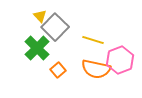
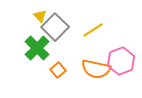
yellow line: moved 10 px up; rotated 50 degrees counterclockwise
pink hexagon: moved 1 px right, 1 px down
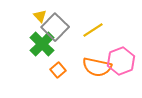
green cross: moved 5 px right, 4 px up
orange semicircle: moved 1 px right, 2 px up
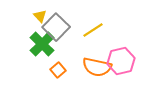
gray square: moved 1 px right
pink hexagon: rotated 8 degrees clockwise
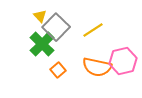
pink hexagon: moved 2 px right
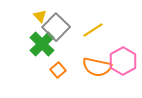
pink hexagon: rotated 16 degrees counterclockwise
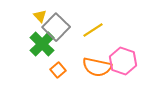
pink hexagon: rotated 12 degrees counterclockwise
